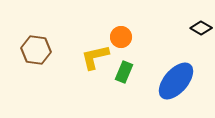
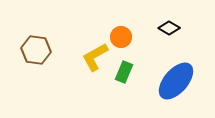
black diamond: moved 32 px left
yellow L-shape: rotated 16 degrees counterclockwise
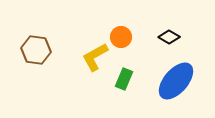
black diamond: moved 9 px down
green rectangle: moved 7 px down
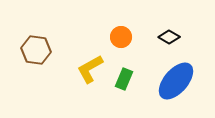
yellow L-shape: moved 5 px left, 12 px down
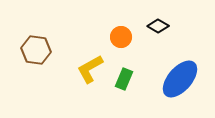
black diamond: moved 11 px left, 11 px up
blue ellipse: moved 4 px right, 2 px up
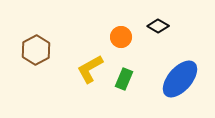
brown hexagon: rotated 24 degrees clockwise
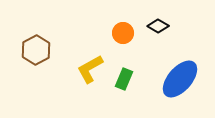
orange circle: moved 2 px right, 4 px up
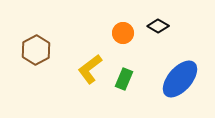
yellow L-shape: rotated 8 degrees counterclockwise
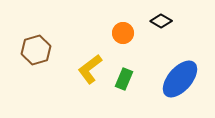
black diamond: moved 3 px right, 5 px up
brown hexagon: rotated 12 degrees clockwise
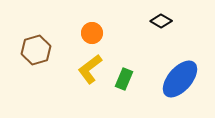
orange circle: moved 31 px left
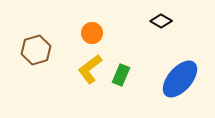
green rectangle: moved 3 px left, 4 px up
